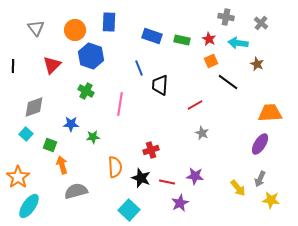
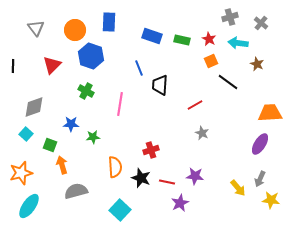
gray cross at (226, 17): moved 4 px right; rotated 28 degrees counterclockwise
orange star at (18, 177): moved 3 px right, 4 px up; rotated 20 degrees clockwise
cyan square at (129, 210): moved 9 px left
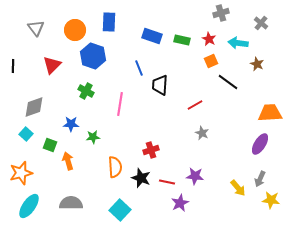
gray cross at (230, 17): moved 9 px left, 4 px up
blue hexagon at (91, 56): moved 2 px right
orange arrow at (62, 165): moved 6 px right, 4 px up
gray semicircle at (76, 191): moved 5 px left, 12 px down; rotated 15 degrees clockwise
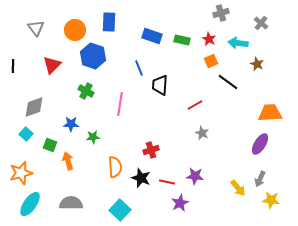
cyan ellipse at (29, 206): moved 1 px right, 2 px up
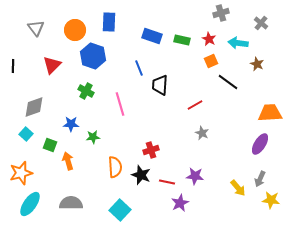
pink line at (120, 104): rotated 25 degrees counterclockwise
black star at (141, 178): moved 3 px up
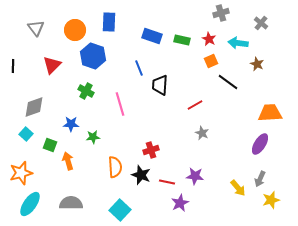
yellow star at (271, 200): rotated 24 degrees counterclockwise
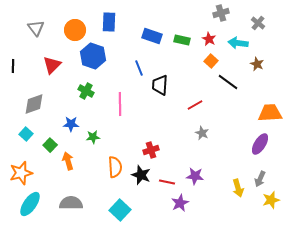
gray cross at (261, 23): moved 3 px left
orange square at (211, 61): rotated 24 degrees counterclockwise
pink line at (120, 104): rotated 15 degrees clockwise
gray diamond at (34, 107): moved 3 px up
green square at (50, 145): rotated 24 degrees clockwise
yellow arrow at (238, 188): rotated 24 degrees clockwise
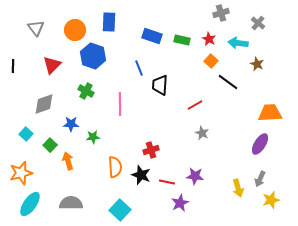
gray diamond at (34, 104): moved 10 px right
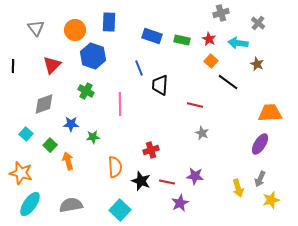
red line at (195, 105): rotated 42 degrees clockwise
orange star at (21, 173): rotated 30 degrees clockwise
black star at (141, 175): moved 6 px down
gray semicircle at (71, 203): moved 2 px down; rotated 10 degrees counterclockwise
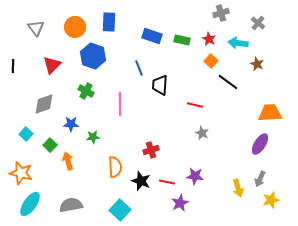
orange circle at (75, 30): moved 3 px up
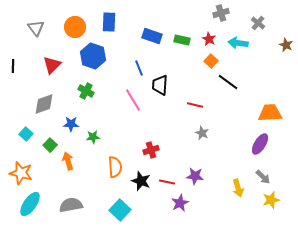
brown star at (257, 64): moved 29 px right, 19 px up
pink line at (120, 104): moved 13 px right, 4 px up; rotated 30 degrees counterclockwise
gray arrow at (260, 179): moved 3 px right, 2 px up; rotated 70 degrees counterclockwise
